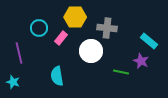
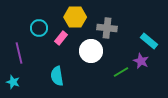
green line: rotated 42 degrees counterclockwise
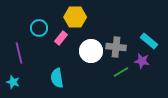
gray cross: moved 9 px right, 19 px down
purple star: moved 1 px right; rotated 14 degrees counterclockwise
cyan semicircle: moved 2 px down
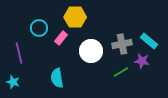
gray cross: moved 6 px right, 3 px up; rotated 18 degrees counterclockwise
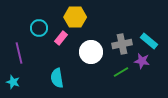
white circle: moved 1 px down
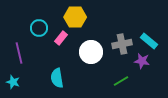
green line: moved 9 px down
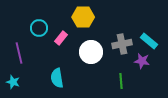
yellow hexagon: moved 8 px right
green line: rotated 63 degrees counterclockwise
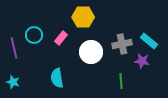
cyan circle: moved 5 px left, 7 px down
purple line: moved 5 px left, 5 px up
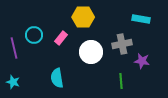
cyan rectangle: moved 8 px left, 22 px up; rotated 30 degrees counterclockwise
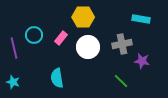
white circle: moved 3 px left, 5 px up
green line: rotated 42 degrees counterclockwise
